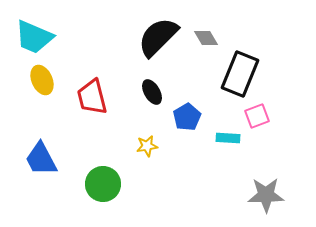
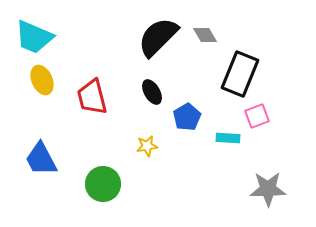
gray diamond: moved 1 px left, 3 px up
gray star: moved 2 px right, 6 px up
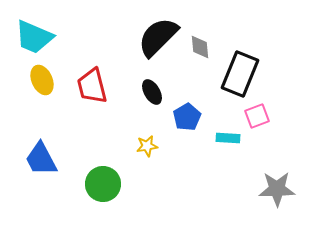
gray diamond: moved 5 px left, 12 px down; rotated 25 degrees clockwise
red trapezoid: moved 11 px up
gray star: moved 9 px right
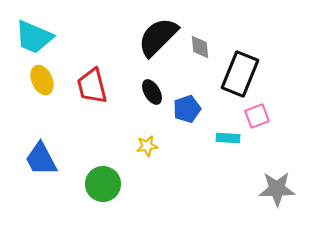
blue pentagon: moved 8 px up; rotated 12 degrees clockwise
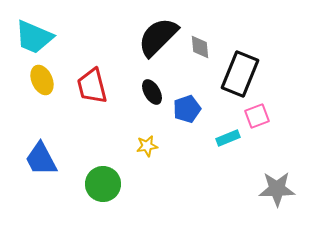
cyan rectangle: rotated 25 degrees counterclockwise
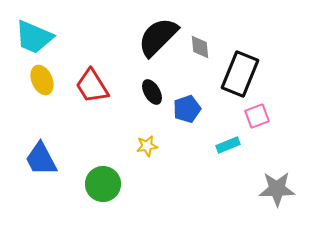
red trapezoid: rotated 18 degrees counterclockwise
cyan rectangle: moved 7 px down
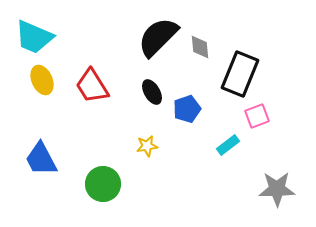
cyan rectangle: rotated 15 degrees counterclockwise
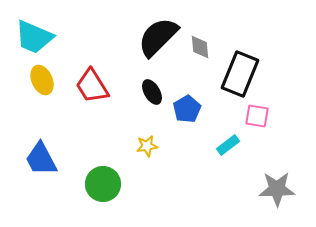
blue pentagon: rotated 12 degrees counterclockwise
pink square: rotated 30 degrees clockwise
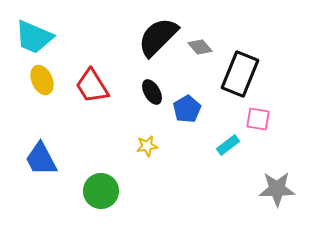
gray diamond: rotated 35 degrees counterclockwise
pink square: moved 1 px right, 3 px down
green circle: moved 2 px left, 7 px down
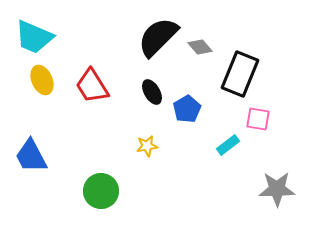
blue trapezoid: moved 10 px left, 3 px up
